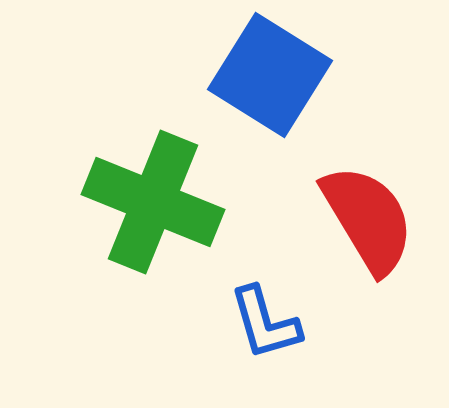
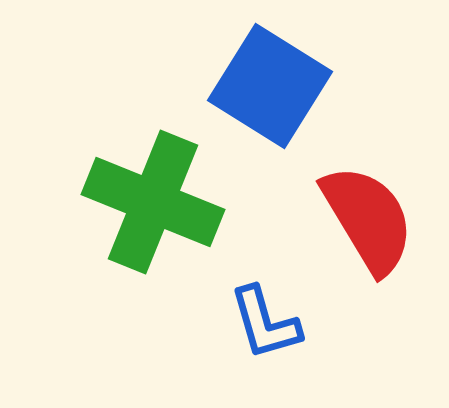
blue square: moved 11 px down
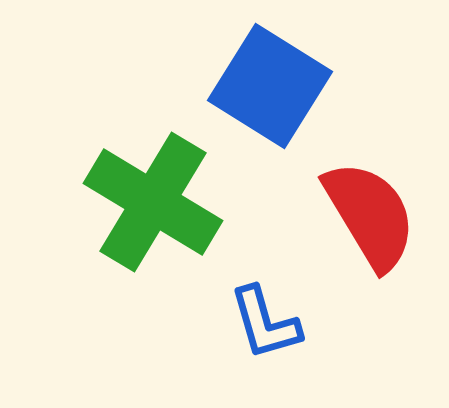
green cross: rotated 9 degrees clockwise
red semicircle: moved 2 px right, 4 px up
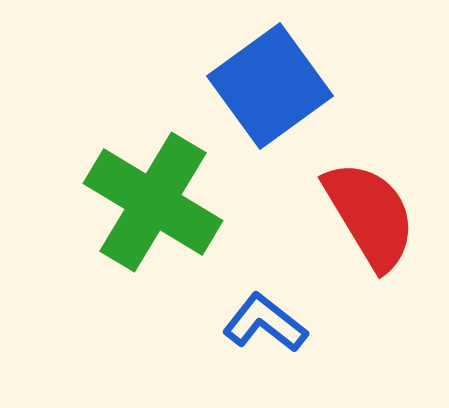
blue square: rotated 22 degrees clockwise
blue L-shape: rotated 144 degrees clockwise
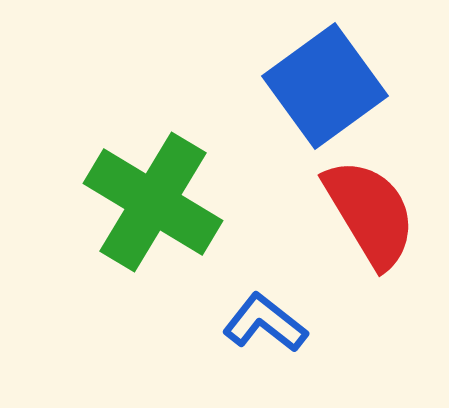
blue square: moved 55 px right
red semicircle: moved 2 px up
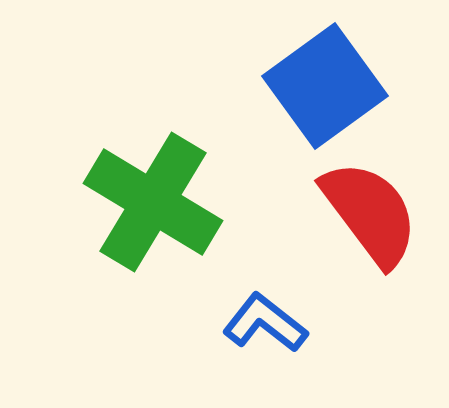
red semicircle: rotated 6 degrees counterclockwise
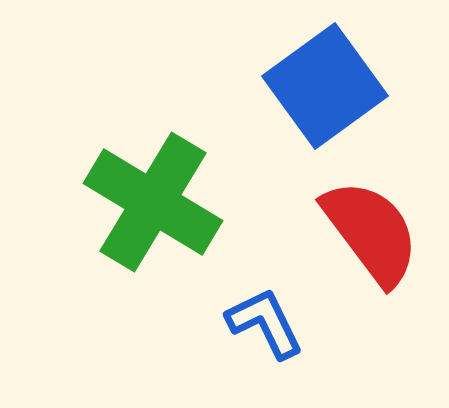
red semicircle: moved 1 px right, 19 px down
blue L-shape: rotated 26 degrees clockwise
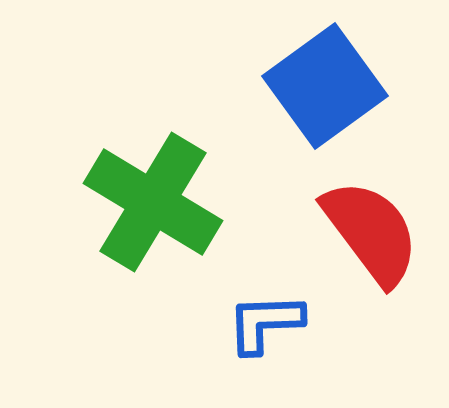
blue L-shape: rotated 66 degrees counterclockwise
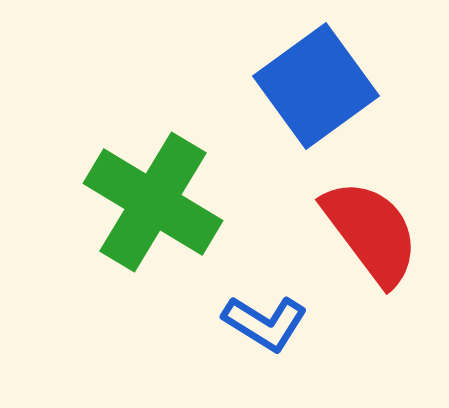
blue square: moved 9 px left
blue L-shape: rotated 146 degrees counterclockwise
